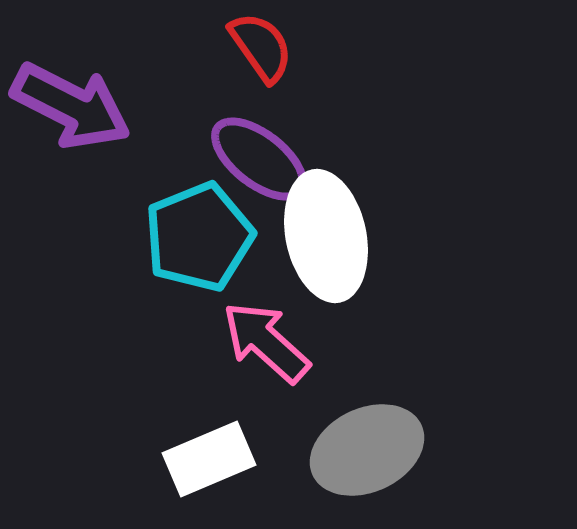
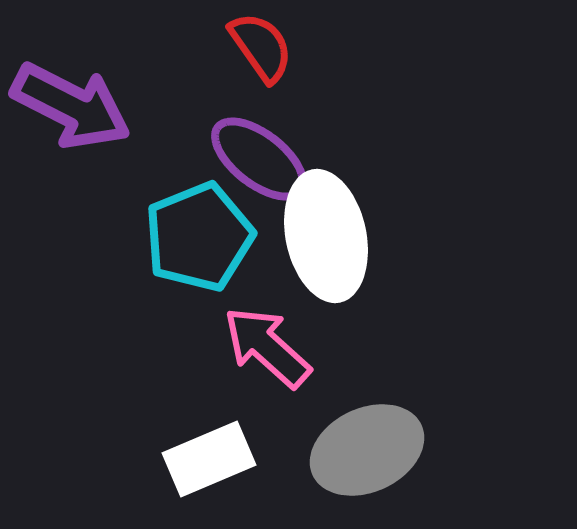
pink arrow: moved 1 px right, 5 px down
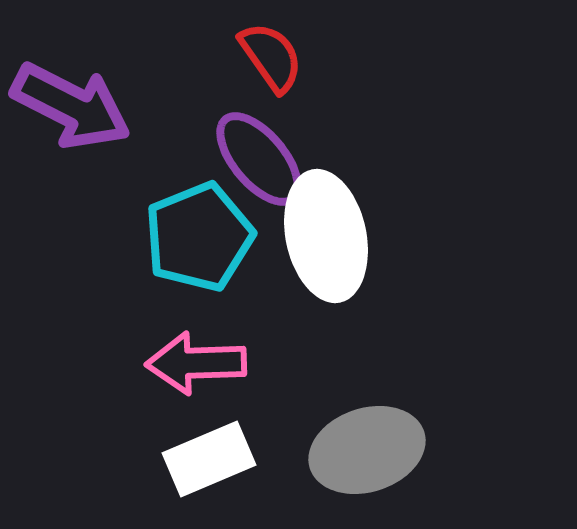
red semicircle: moved 10 px right, 10 px down
purple ellipse: rotated 12 degrees clockwise
pink arrow: moved 71 px left, 16 px down; rotated 44 degrees counterclockwise
gray ellipse: rotated 7 degrees clockwise
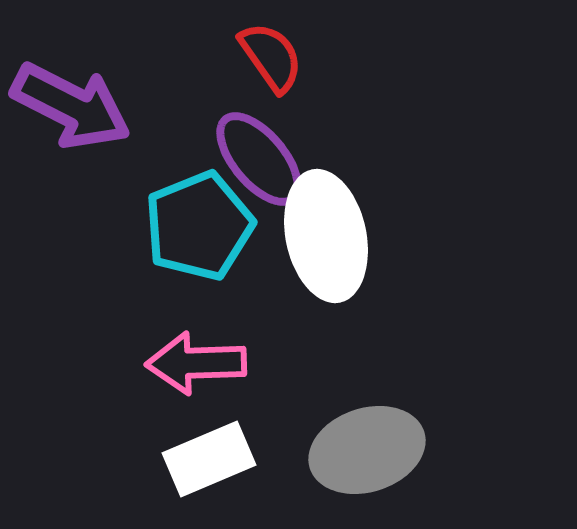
cyan pentagon: moved 11 px up
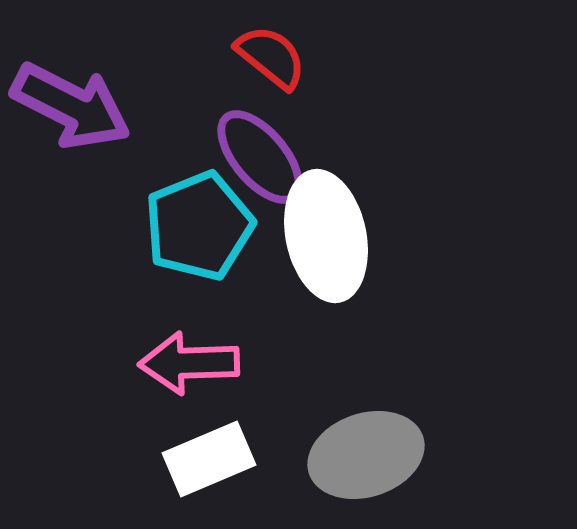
red semicircle: rotated 16 degrees counterclockwise
purple ellipse: moved 1 px right, 2 px up
pink arrow: moved 7 px left
gray ellipse: moved 1 px left, 5 px down
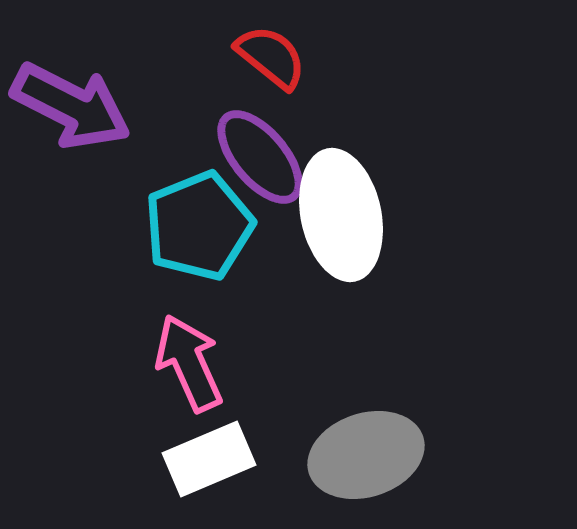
white ellipse: moved 15 px right, 21 px up
pink arrow: rotated 68 degrees clockwise
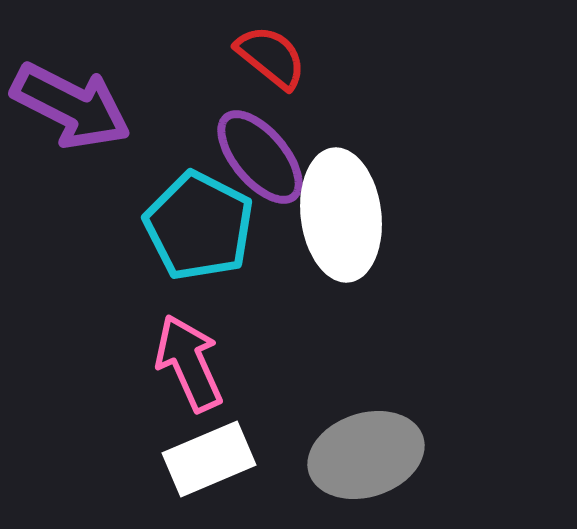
white ellipse: rotated 5 degrees clockwise
cyan pentagon: rotated 23 degrees counterclockwise
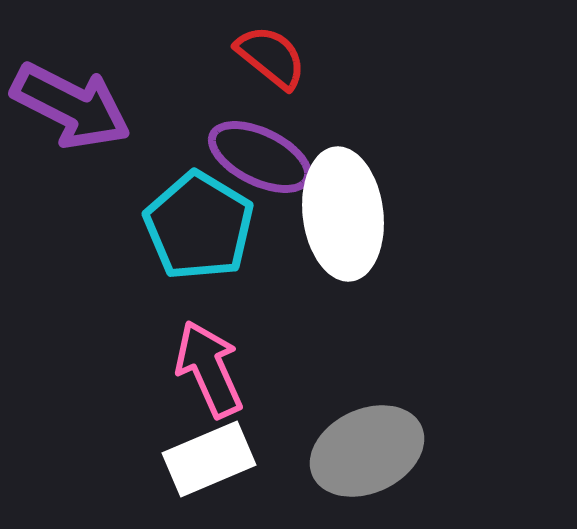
purple ellipse: rotated 24 degrees counterclockwise
white ellipse: moved 2 px right, 1 px up
cyan pentagon: rotated 4 degrees clockwise
pink arrow: moved 20 px right, 6 px down
gray ellipse: moved 1 px right, 4 px up; rotated 7 degrees counterclockwise
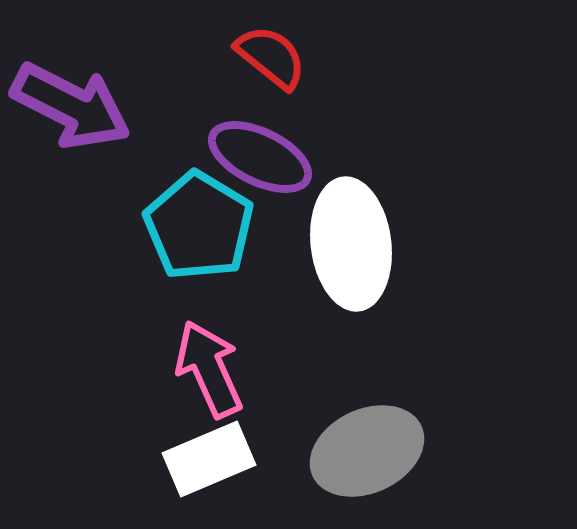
white ellipse: moved 8 px right, 30 px down
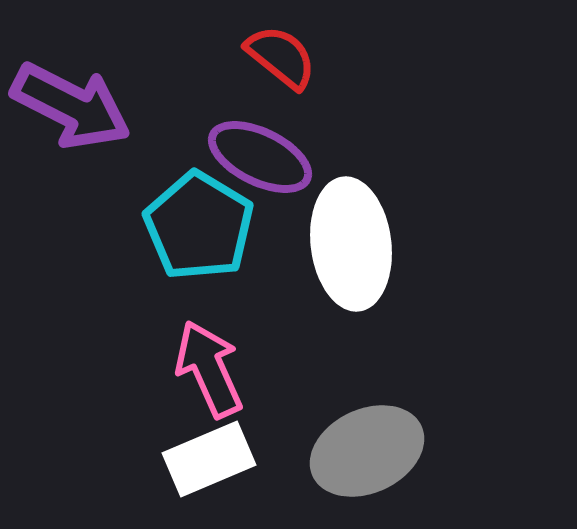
red semicircle: moved 10 px right
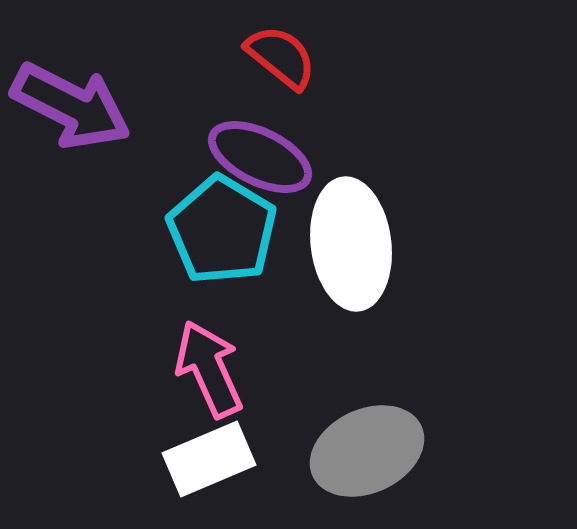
cyan pentagon: moved 23 px right, 4 px down
